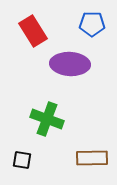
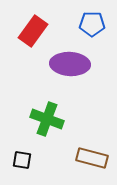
red rectangle: rotated 68 degrees clockwise
brown rectangle: rotated 16 degrees clockwise
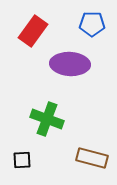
black square: rotated 12 degrees counterclockwise
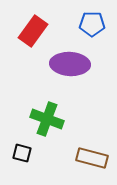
black square: moved 7 px up; rotated 18 degrees clockwise
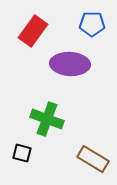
brown rectangle: moved 1 px right, 1 px down; rotated 16 degrees clockwise
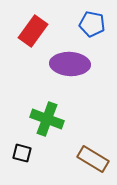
blue pentagon: rotated 10 degrees clockwise
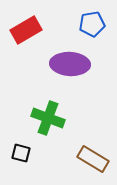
blue pentagon: rotated 20 degrees counterclockwise
red rectangle: moved 7 px left, 1 px up; rotated 24 degrees clockwise
green cross: moved 1 px right, 1 px up
black square: moved 1 px left
